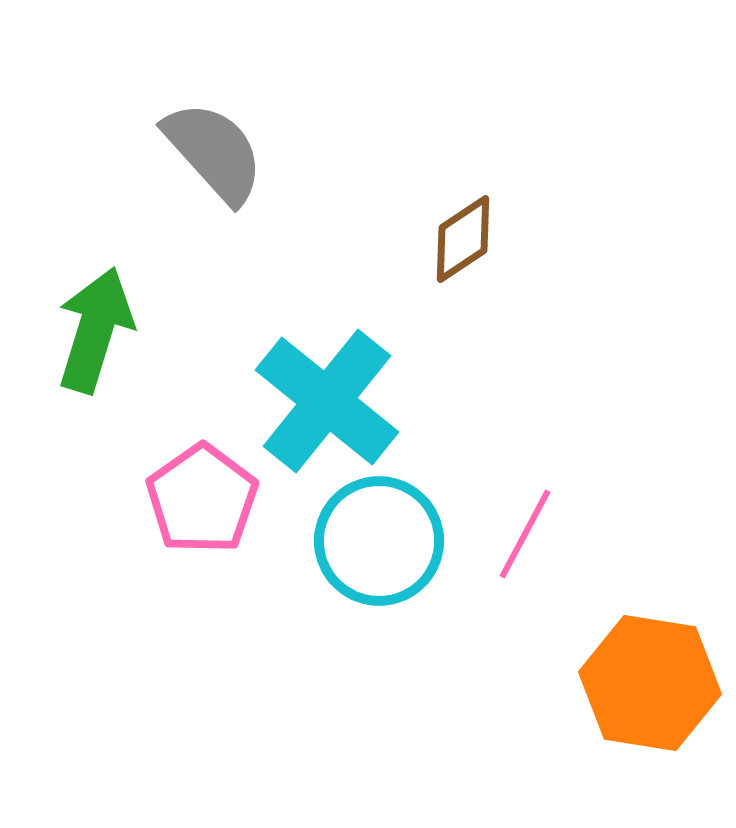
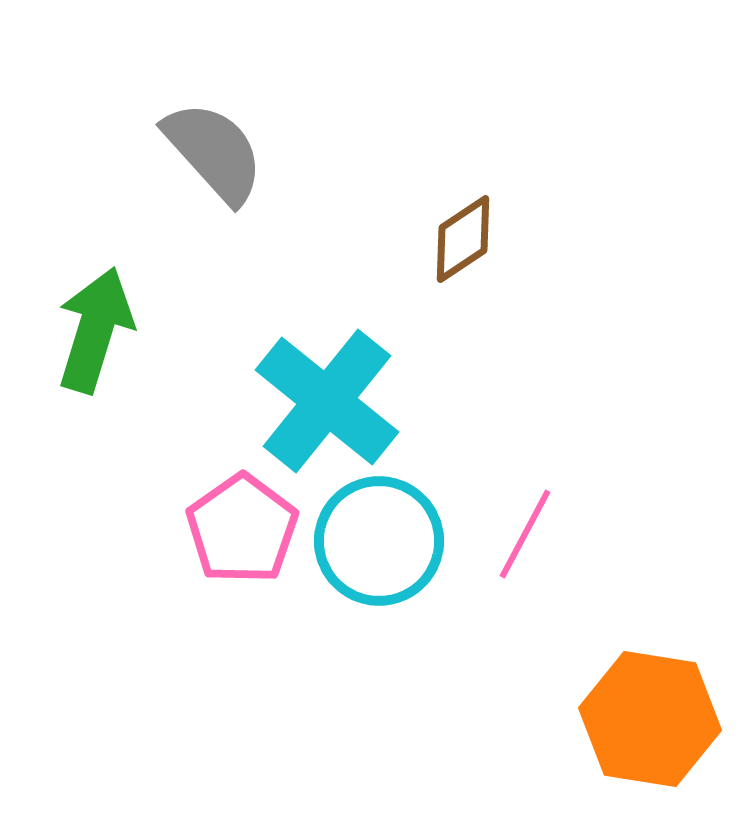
pink pentagon: moved 40 px right, 30 px down
orange hexagon: moved 36 px down
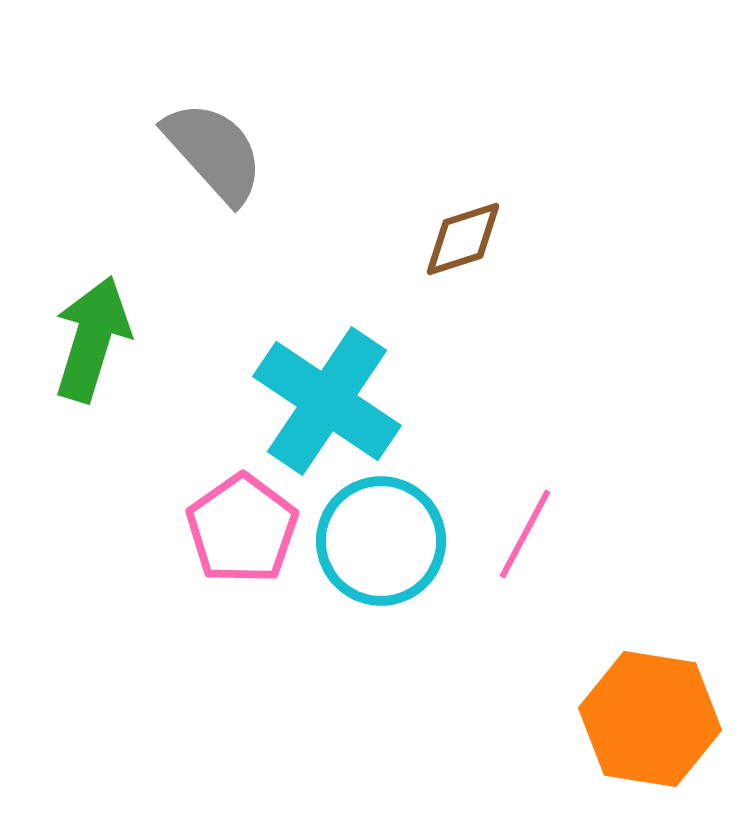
brown diamond: rotated 16 degrees clockwise
green arrow: moved 3 px left, 9 px down
cyan cross: rotated 5 degrees counterclockwise
cyan circle: moved 2 px right
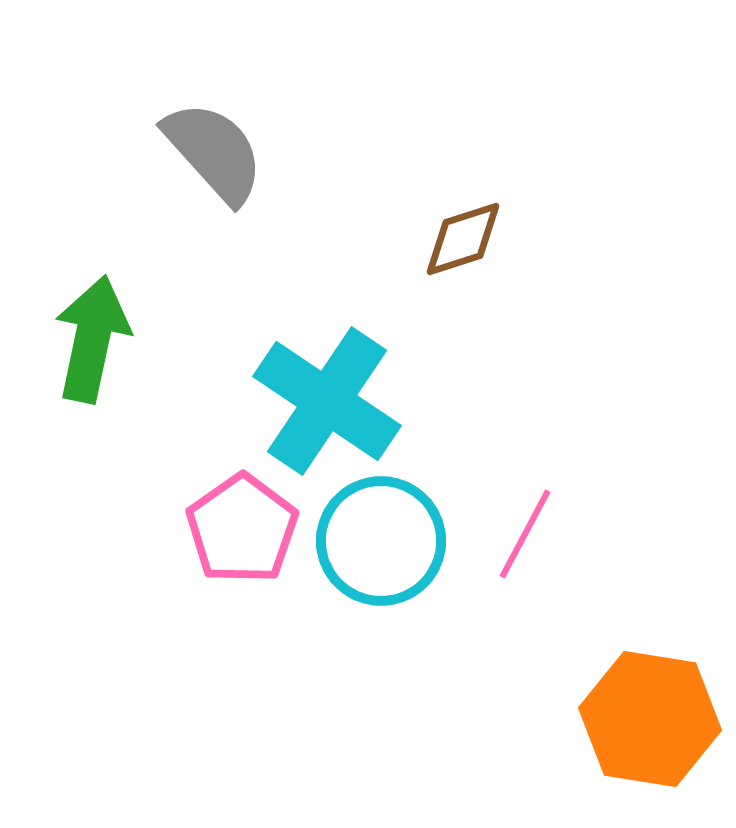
green arrow: rotated 5 degrees counterclockwise
